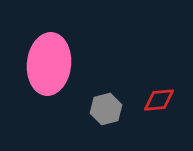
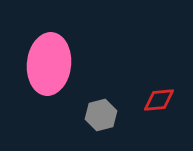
gray hexagon: moved 5 px left, 6 px down
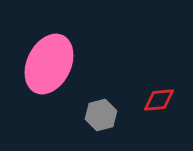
pink ellipse: rotated 20 degrees clockwise
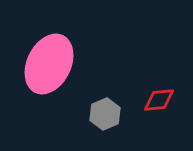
gray hexagon: moved 4 px right, 1 px up; rotated 8 degrees counterclockwise
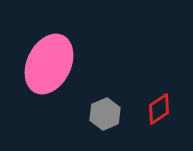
red diamond: moved 9 px down; rotated 28 degrees counterclockwise
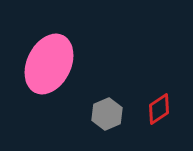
gray hexagon: moved 2 px right
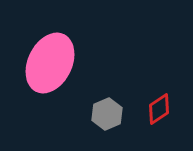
pink ellipse: moved 1 px right, 1 px up
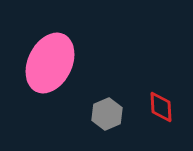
red diamond: moved 2 px right, 2 px up; rotated 60 degrees counterclockwise
